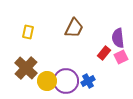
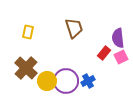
brown trapezoid: rotated 45 degrees counterclockwise
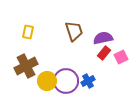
brown trapezoid: moved 3 px down
purple semicircle: moved 15 px left; rotated 84 degrees clockwise
brown cross: moved 2 px up; rotated 20 degrees clockwise
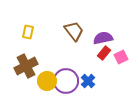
brown trapezoid: rotated 20 degrees counterclockwise
blue cross: rotated 16 degrees counterclockwise
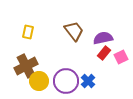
yellow circle: moved 8 px left
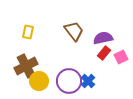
purple circle: moved 3 px right
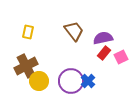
purple circle: moved 2 px right
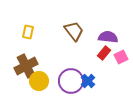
purple semicircle: moved 5 px right, 1 px up; rotated 18 degrees clockwise
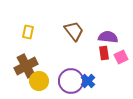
red rectangle: rotated 48 degrees counterclockwise
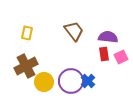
yellow rectangle: moved 1 px left, 1 px down
red rectangle: moved 1 px down
yellow circle: moved 5 px right, 1 px down
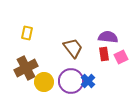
brown trapezoid: moved 1 px left, 17 px down
brown cross: moved 2 px down
